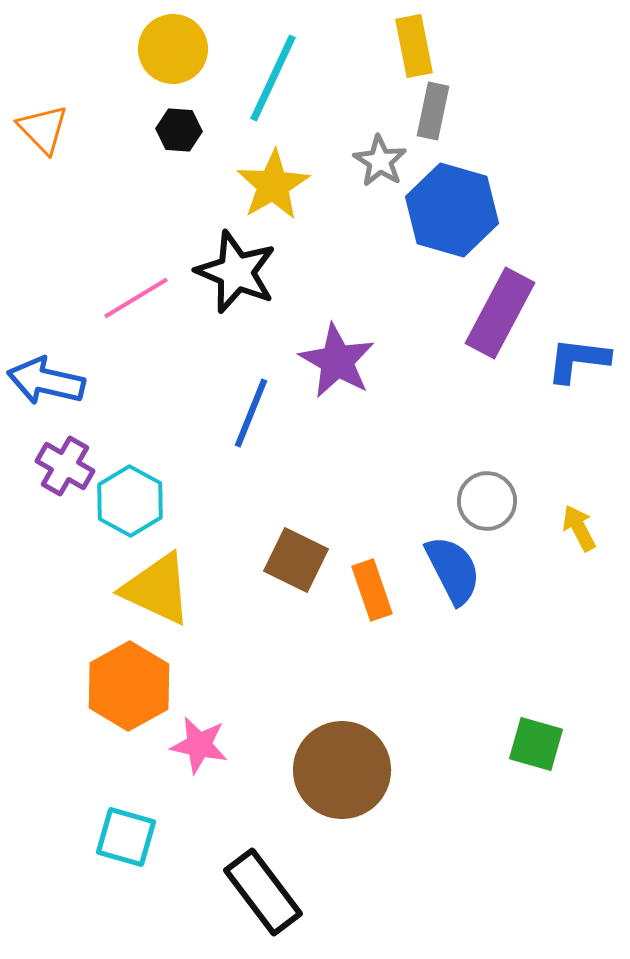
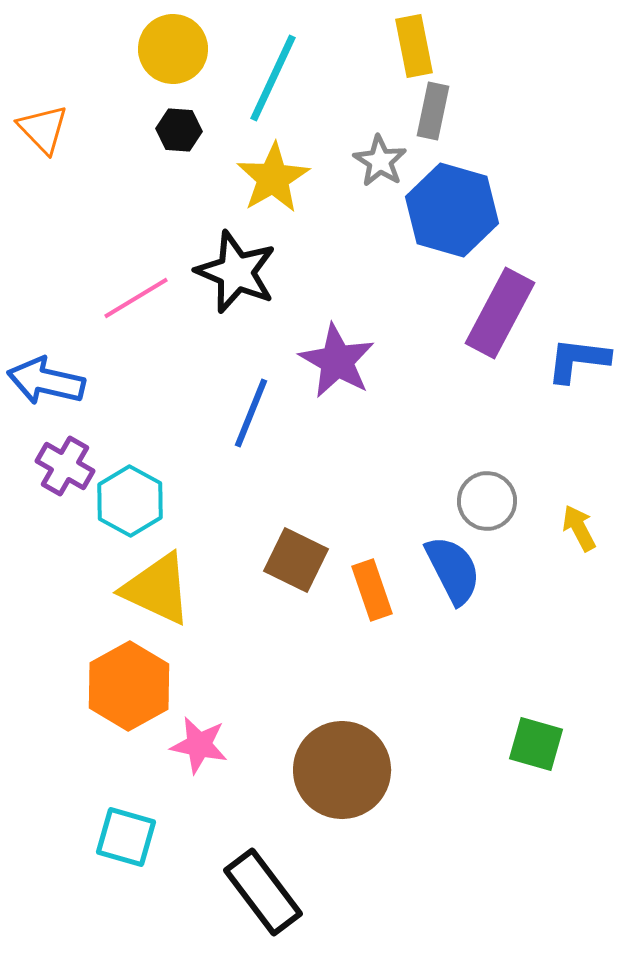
yellow star: moved 7 px up
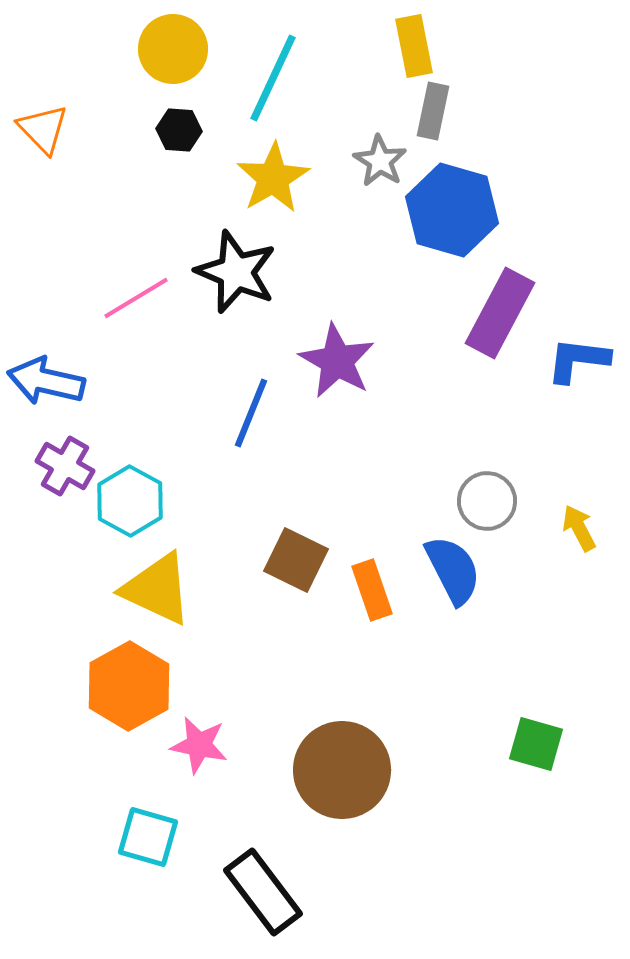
cyan square: moved 22 px right
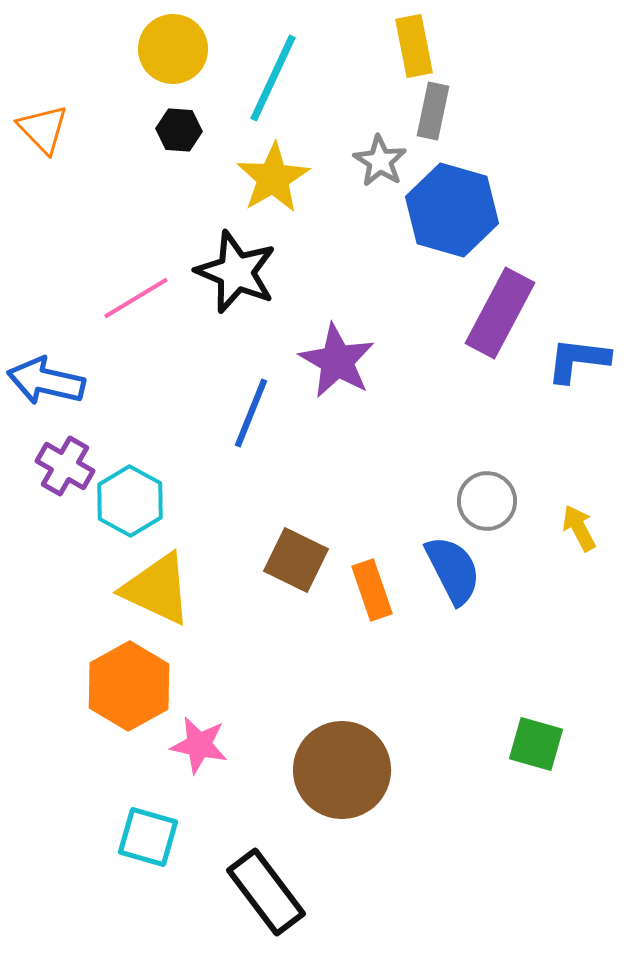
black rectangle: moved 3 px right
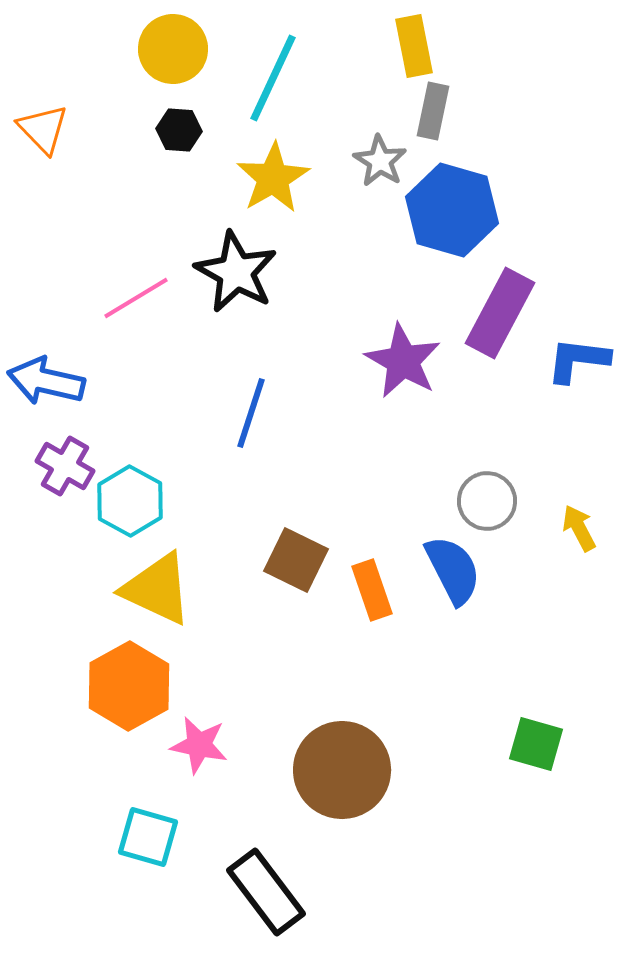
black star: rotated 6 degrees clockwise
purple star: moved 66 px right
blue line: rotated 4 degrees counterclockwise
